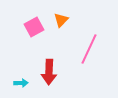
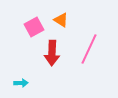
orange triangle: rotated 42 degrees counterclockwise
red arrow: moved 3 px right, 19 px up
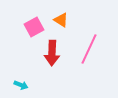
cyan arrow: moved 2 px down; rotated 24 degrees clockwise
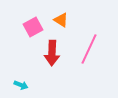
pink square: moved 1 px left
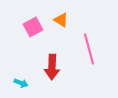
pink line: rotated 40 degrees counterclockwise
red arrow: moved 14 px down
cyan arrow: moved 2 px up
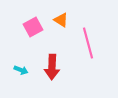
pink line: moved 1 px left, 6 px up
cyan arrow: moved 13 px up
